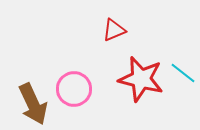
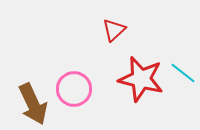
red triangle: rotated 20 degrees counterclockwise
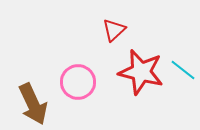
cyan line: moved 3 px up
red star: moved 7 px up
pink circle: moved 4 px right, 7 px up
